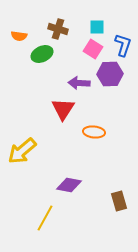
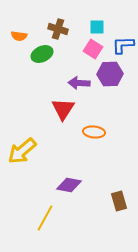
blue L-shape: rotated 110 degrees counterclockwise
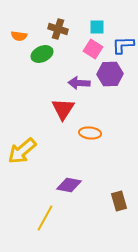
orange ellipse: moved 4 px left, 1 px down
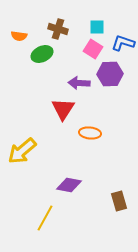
blue L-shape: moved 2 px up; rotated 20 degrees clockwise
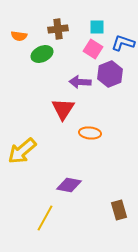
brown cross: rotated 24 degrees counterclockwise
purple hexagon: rotated 20 degrees counterclockwise
purple arrow: moved 1 px right, 1 px up
brown rectangle: moved 9 px down
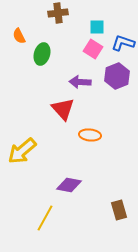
brown cross: moved 16 px up
orange semicircle: rotated 56 degrees clockwise
green ellipse: rotated 50 degrees counterclockwise
purple hexagon: moved 7 px right, 2 px down
red triangle: rotated 15 degrees counterclockwise
orange ellipse: moved 2 px down
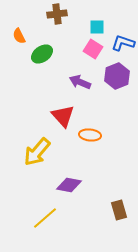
brown cross: moved 1 px left, 1 px down
green ellipse: rotated 40 degrees clockwise
purple arrow: rotated 20 degrees clockwise
red triangle: moved 7 px down
yellow arrow: moved 15 px right, 1 px down; rotated 8 degrees counterclockwise
yellow line: rotated 20 degrees clockwise
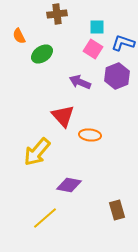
brown rectangle: moved 2 px left
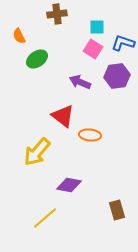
green ellipse: moved 5 px left, 5 px down
purple hexagon: rotated 15 degrees clockwise
red triangle: rotated 10 degrees counterclockwise
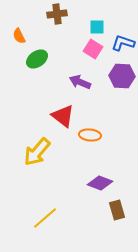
purple hexagon: moved 5 px right; rotated 10 degrees clockwise
purple diamond: moved 31 px right, 2 px up; rotated 10 degrees clockwise
